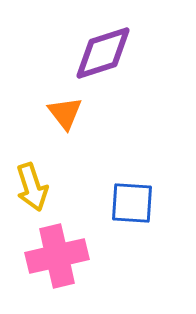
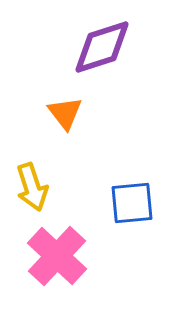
purple diamond: moved 1 px left, 6 px up
blue square: rotated 9 degrees counterclockwise
pink cross: rotated 34 degrees counterclockwise
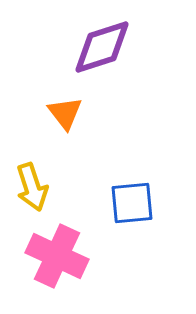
pink cross: rotated 18 degrees counterclockwise
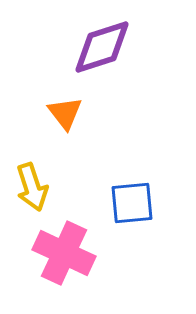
pink cross: moved 7 px right, 3 px up
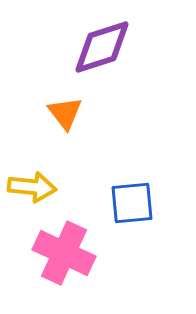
yellow arrow: rotated 66 degrees counterclockwise
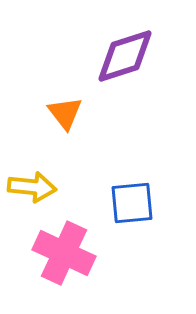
purple diamond: moved 23 px right, 9 px down
